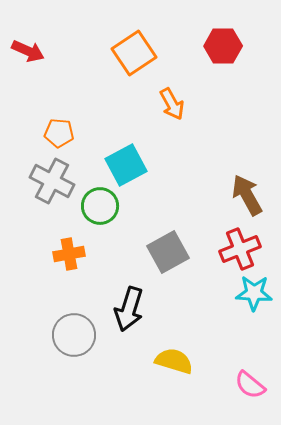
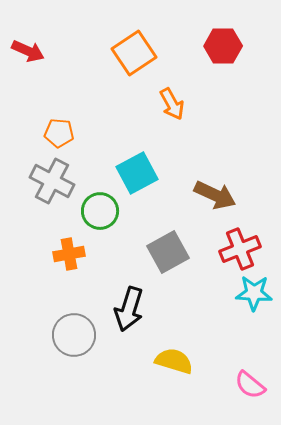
cyan square: moved 11 px right, 8 px down
brown arrow: moved 32 px left; rotated 144 degrees clockwise
green circle: moved 5 px down
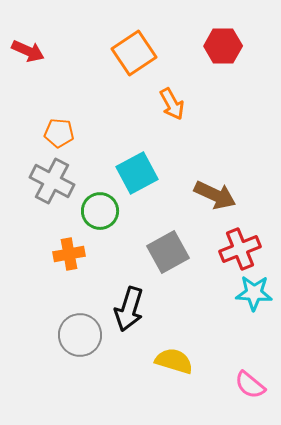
gray circle: moved 6 px right
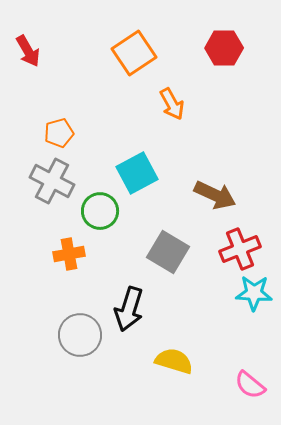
red hexagon: moved 1 px right, 2 px down
red arrow: rotated 36 degrees clockwise
orange pentagon: rotated 20 degrees counterclockwise
gray square: rotated 30 degrees counterclockwise
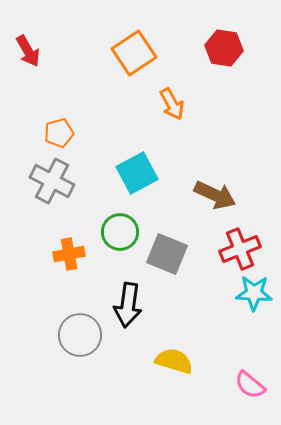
red hexagon: rotated 9 degrees clockwise
green circle: moved 20 px right, 21 px down
gray square: moved 1 px left, 2 px down; rotated 9 degrees counterclockwise
black arrow: moved 1 px left, 4 px up; rotated 9 degrees counterclockwise
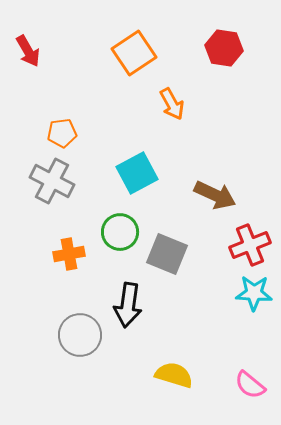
orange pentagon: moved 3 px right; rotated 8 degrees clockwise
red cross: moved 10 px right, 4 px up
yellow semicircle: moved 14 px down
